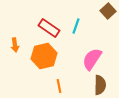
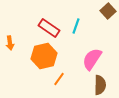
orange arrow: moved 5 px left, 2 px up
orange line: moved 7 px up; rotated 48 degrees clockwise
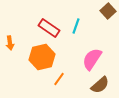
orange hexagon: moved 2 px left, 1 px down
brown semicircle: rotated 48 degrees clockwise
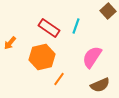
orange arrow: rotated 48 degrees clockwise
pink semicircle: moved 2 px up
brown semicircle: rotated 18 degrees clockwise
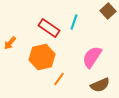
cyan line: moved 2 px left, 4 px up
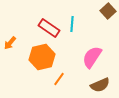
cyan line: moved 2 px left, 2 px down; rotated 14 degrees counterclockwise
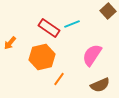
cyan line: rotated 63 degrees clockwise
pink semicircle: moved 2 px up
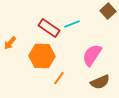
orange hexagon: moved 1 px up; rotated 15 degrees clockwise
orange line: moved 1 px up
brown semicircle: moved 3 px up
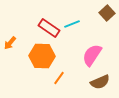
brown square: moved 1 px left, 2 px down
